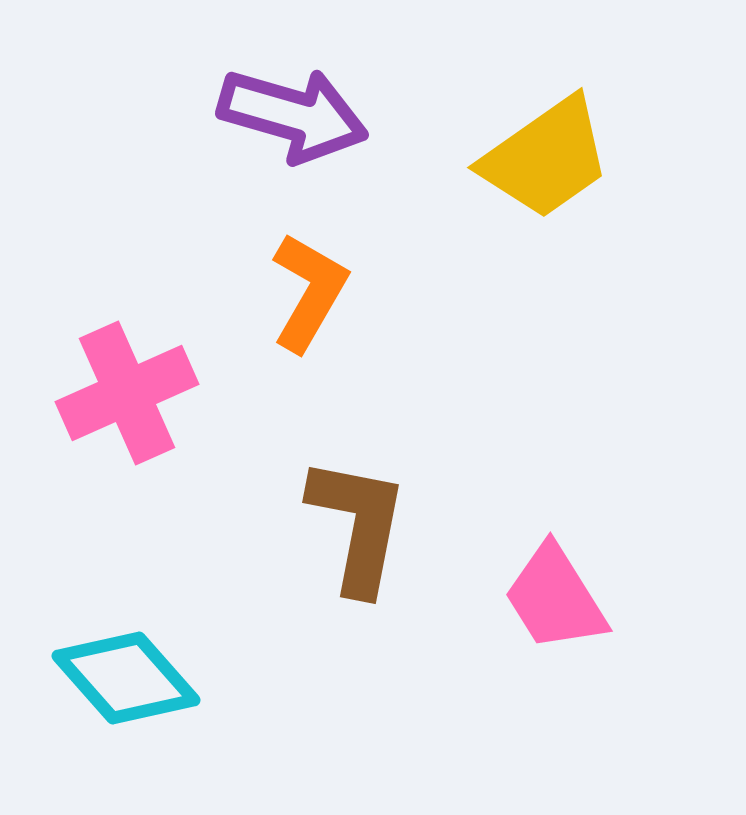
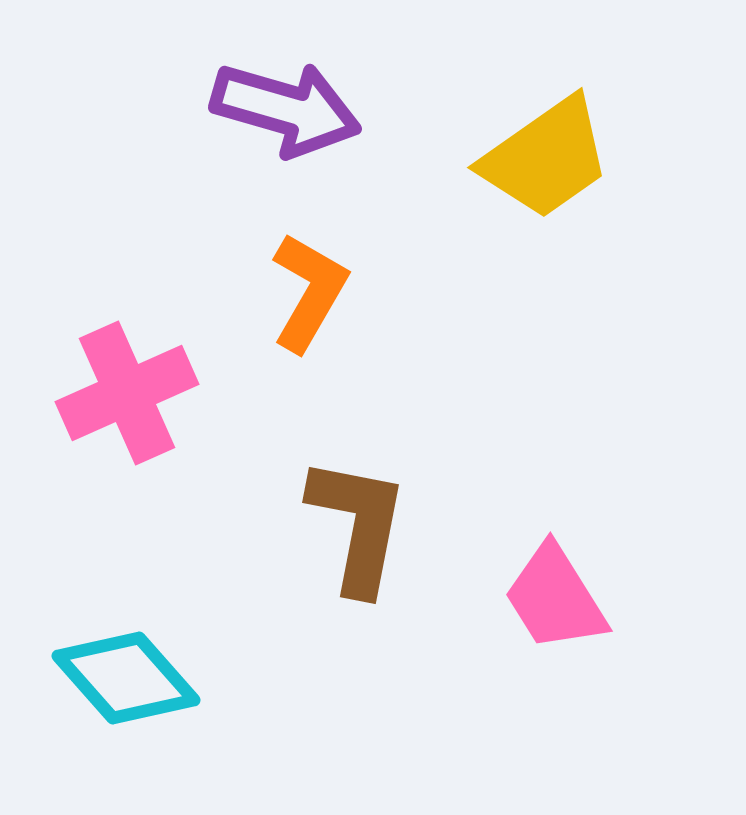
purple arrow: moved 7 px left, 6 px up
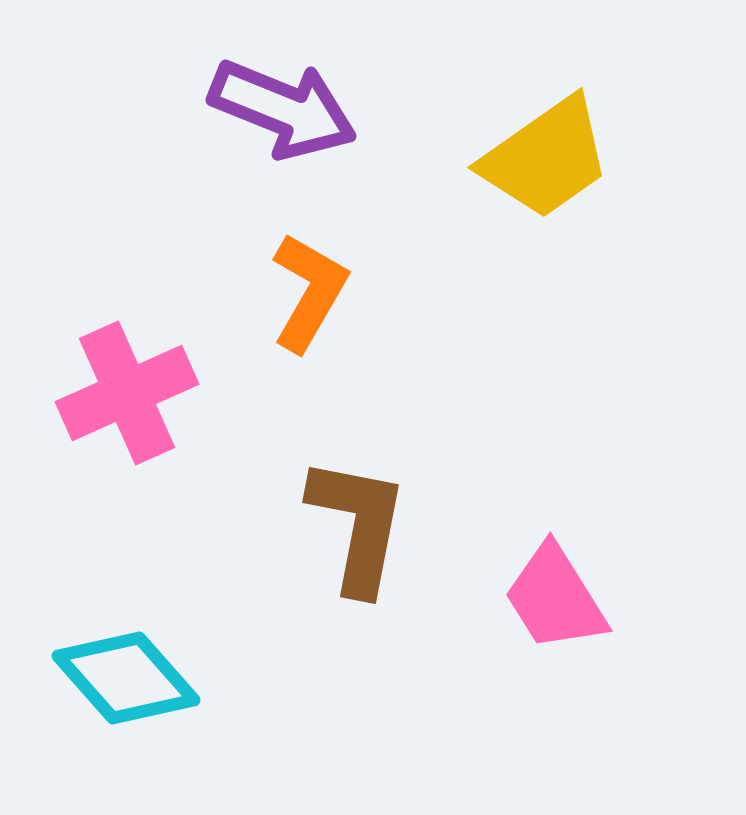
purple arrow: moved 3 px left; rotated 6 degrees clockwise
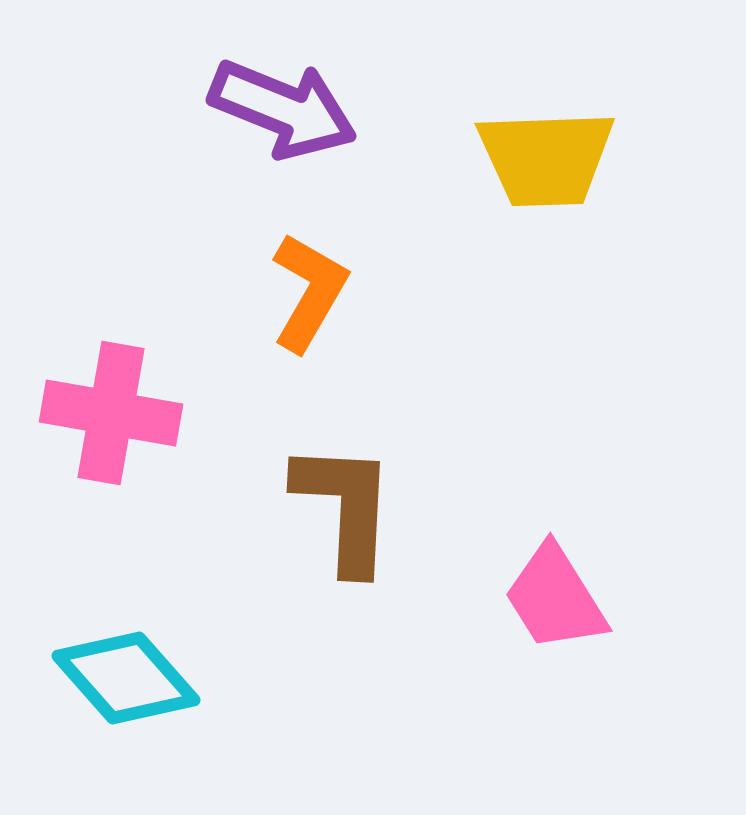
yellow trapezoid: rotated 33 degrees clockwise
pink cross: moved 16 px left, 20 px down; rotated 34 degrees clockwise
brown L-shape: moved 13 px left, 18 px up; rotated 8 degrees counterclockwise
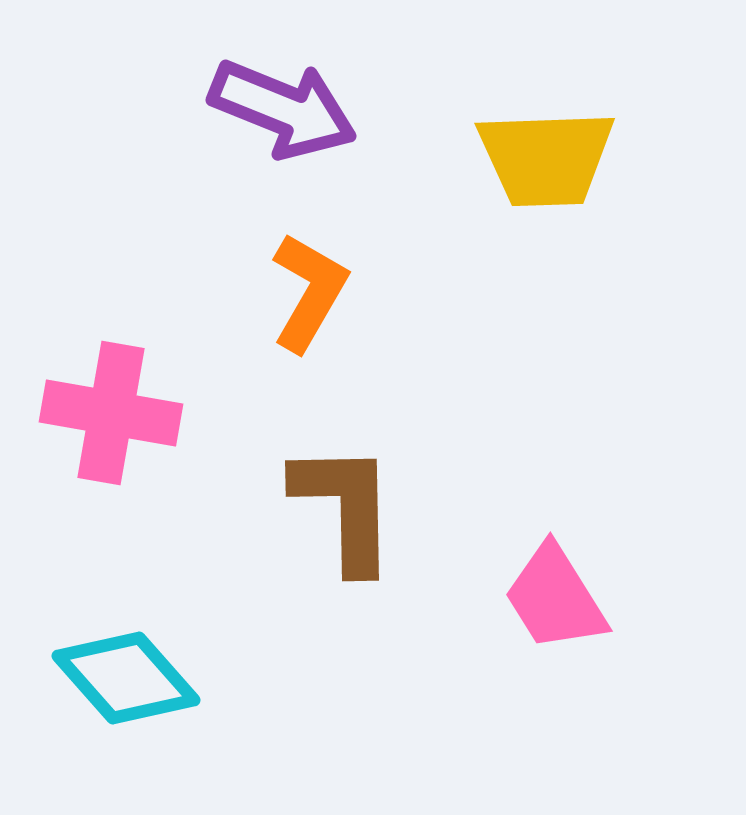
brown L-shape: rotated 4 degrees counterclockwise
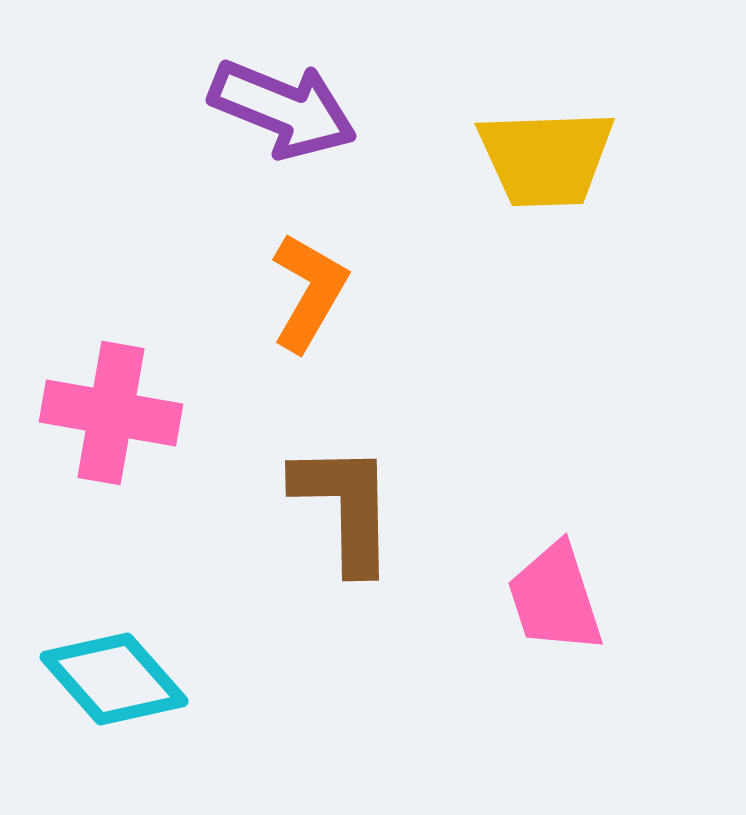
pink trapezoid: rotated 14 degrees clockwise
cyan diamond: moved 12 px left, 1 px down
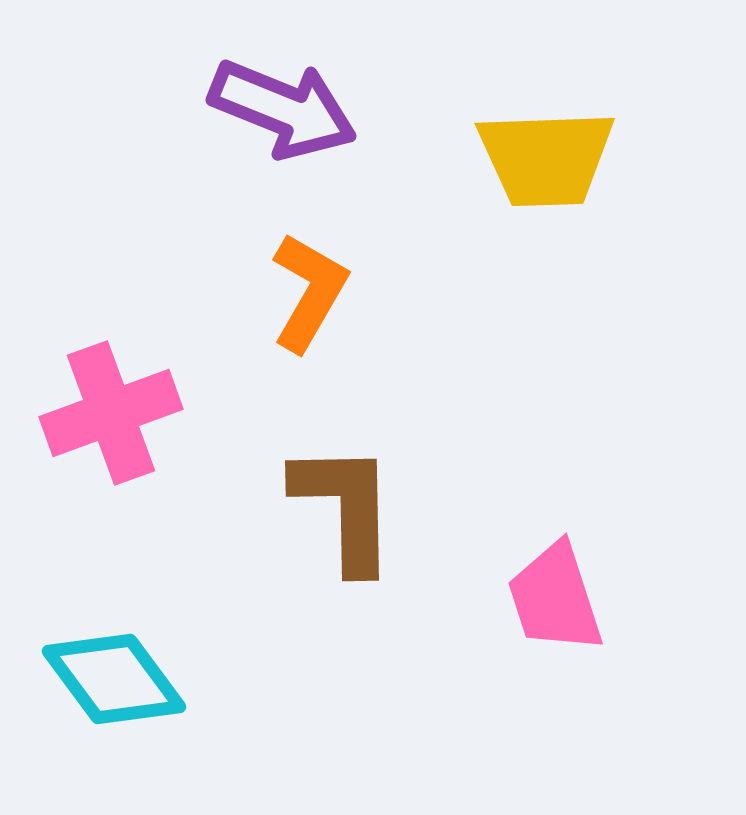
pink cross: rotated 30 degrees counterclockwise
cyan diamond: rotated 5 degrees clockwise
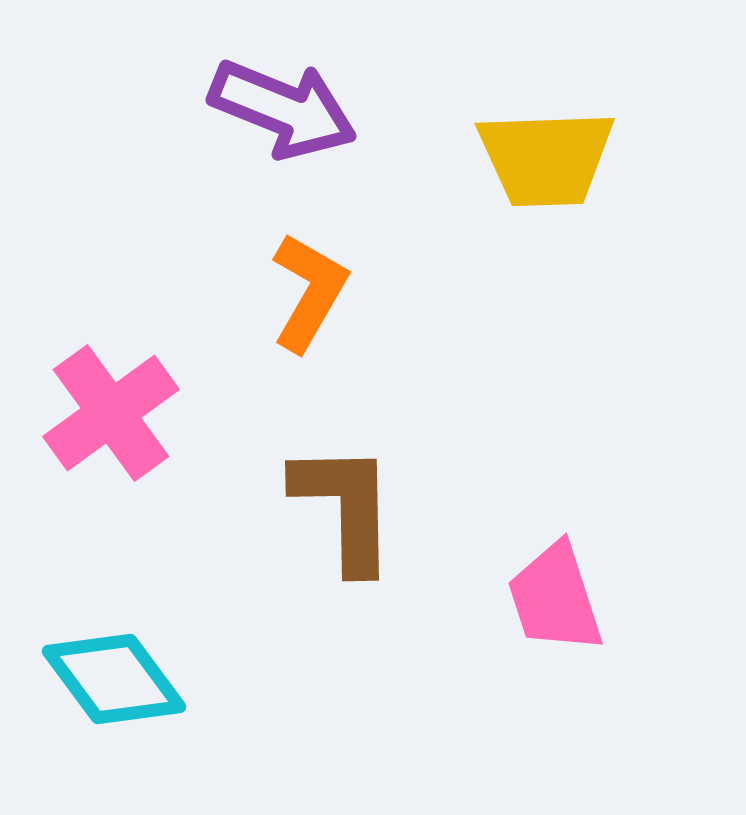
pink cross: rotated 16 degrees counterclockwise
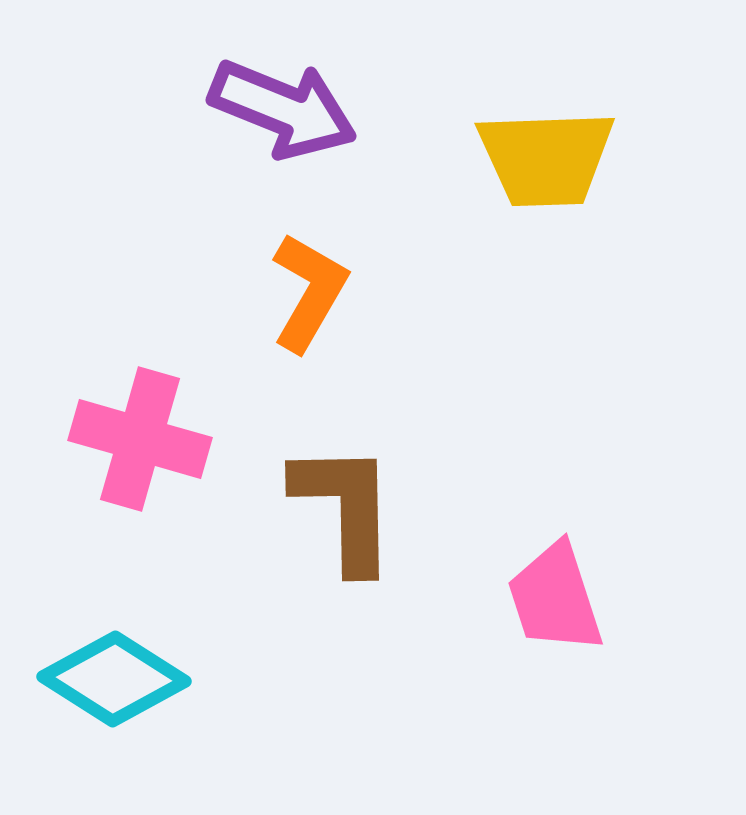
pink cross: moved 29 px right, 26 px down; rotated 38 degrees counterclockwise
cyan diamond: rotated 21 degrees counterclockwise
